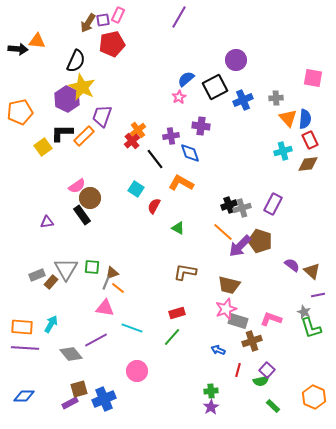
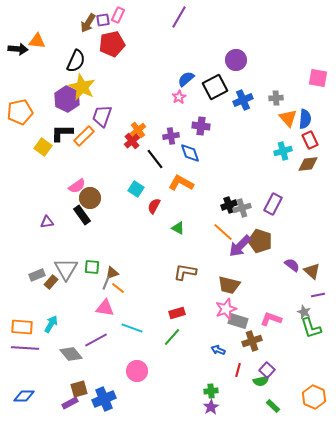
pink square at (313, 78): moved 5 px right
yellow square at (43, 147): rotated 18 degrees counterclockwise
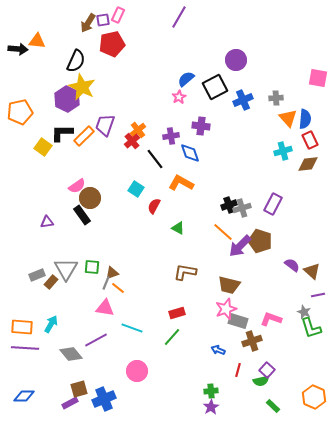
purple trapezoid at (102, 116): moved 3 px right, 9 px down
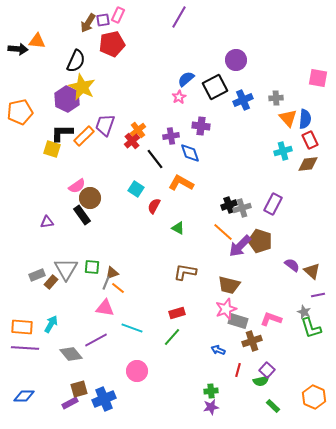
yellow square at (43, 147): moved 9 px right, 2 px down; rotated 18 degrees counterclockwise
purple star at (211, 407): rotated 21 degrees clockwise
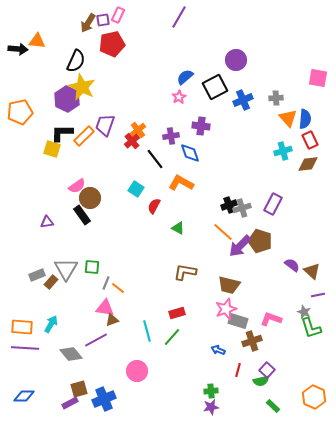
blue semicircle at (186, 79): moved 1 px left, 2 px up
brown triangle at (112, 273): moved 47 px down
cyan line at (132, 328): moved 15 px right, 3 px down; rotated 55 degrees clockwise
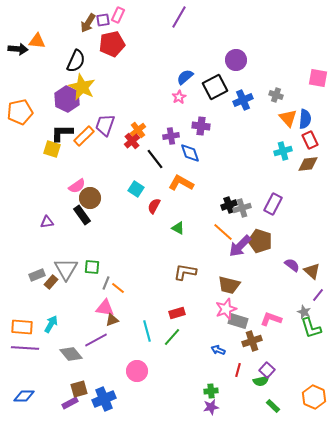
gray cross at (276, 98): moved 3 px up; rotated 24 degrees clockwise
purple line at (318, 295): rotated 40 degrees counterclockwise
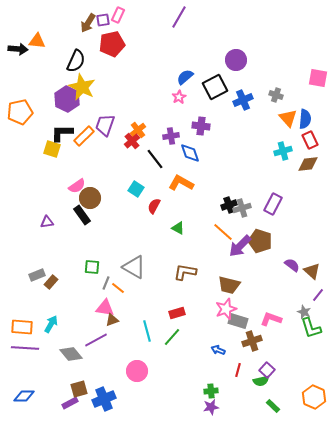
gray triangle at (66, 269): moved 68 px right, 2 px up; rotated 30 degrees counterclockwise
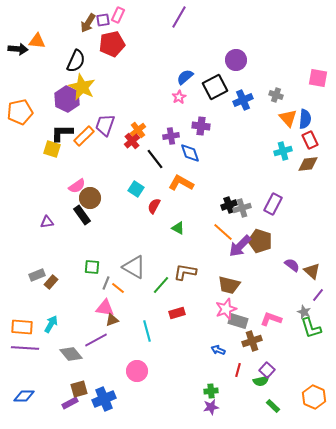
green line at (172, 337): moved 11 px left, 52 px up
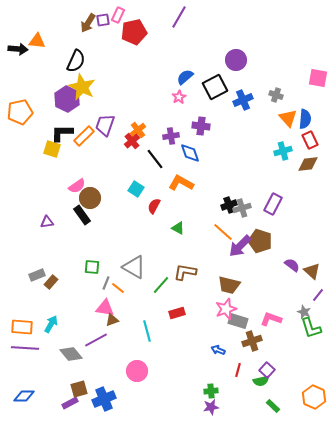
red pentagon at (112, 44): moved 22 px right, 12 px up
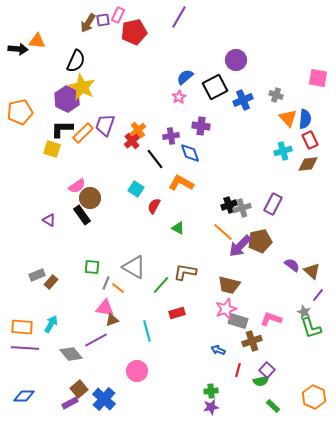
black L-shape at (62, 133): moved 4 px up
orange rectangle at (84, 136): moved 1 px left, 3 px up
purple triangle at (47, 222): moved 2 px right, 2 px up; rotated 40 degrees clockwise
brown pentagon at (260, 241): rotated 30 degrees counterclockwise
brown square at (79, 389): rotated 24 degrees counterclockwise
blue cross at (104, 399): rotated 25 degrees counterclockwise
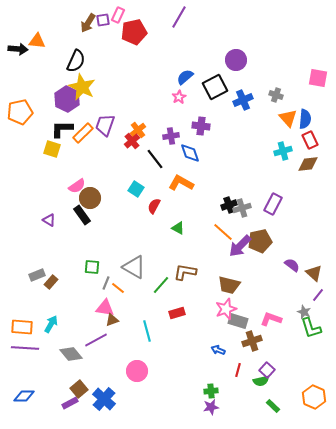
brown triangle at (312, 271): moved 2 px right, 2 px down
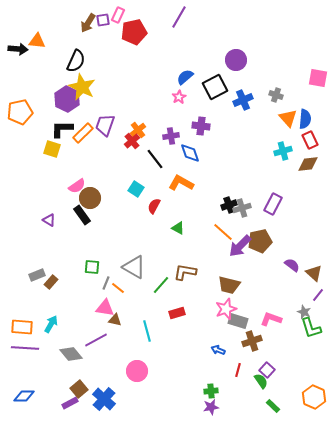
brown triangle at (112, 320): moved 3 px right; rotated 32 degrees clockwise
green semicircle at (261, 381): rotated 112 degrees counterclockwise
